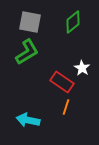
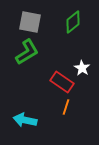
cyan arrow: moved 3 px left
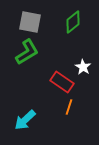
white star: moved 1 px right, 1 px up
orange line: moved 3 px right
cyan arrow: rotated 55 degrees counterclockwise
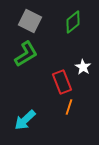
gray square: moved 1 px up; rotated 15 degrees clockwise
green L-shape: moved 1 px left, 2 px down
red rectangle: rotated 35 degrees clockwise
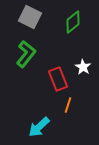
gray square: moved 4 px up
green L-shape: rotated 20 degrees counterclockwise
red rectangle: moved 4 px left, 3 px up
orange line: moved 1 px left, 2 px up
cyan arrow: moved 14 px right, 7 px down
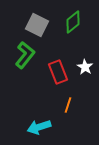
gray square: moved 7 px right, 8 px down
green L-shape: moved 1 px left, 1 px down
white star: moved 2 px right
red rectangle: moved 7 px up
cyan arrow: rotated 25 degrees clockwise
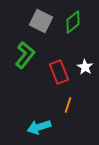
gray square: moved 4 px right, 4 px up
red rectangle: moved 1 px right
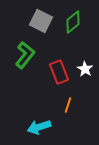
white star: moved 2 px down
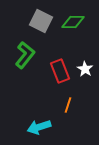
green diamond: rotated 40 degrees clockwise
red rectangle: moved 1 px right, 1 px up
